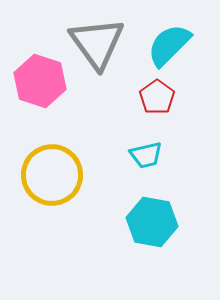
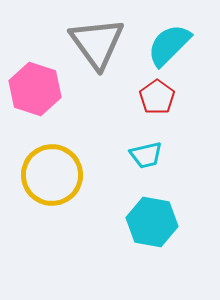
pink hexagon: moved 5 px left, 8 px down
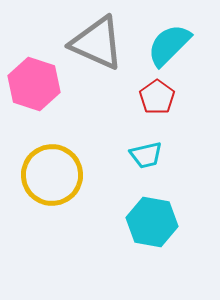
gray triangle: rotated 30 degrees counterclockwise
pink hexagon: moved 1 px left, 5 px up
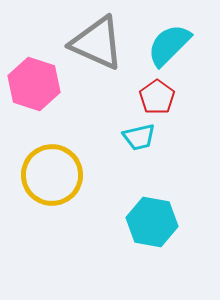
cyan trapezoid: moved 7 px left, 18 px up
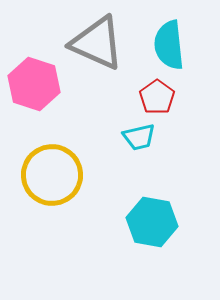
cyan semicircle: rotated 51 degrees counterclockwise
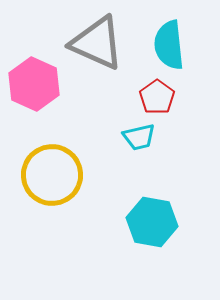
pink hexagon: rotated 6 degrees clockwise
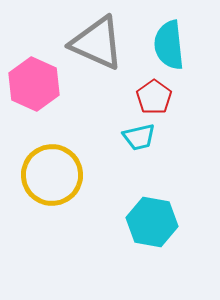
red pentagon: moved 3 px left
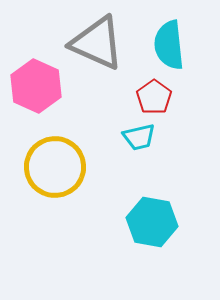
pink hexagon: moved 2 px right, 2 px down
yellow circle: moved 3 px right, 8 px up
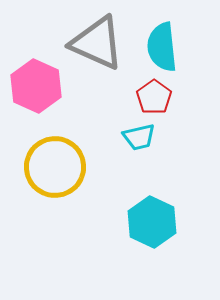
cyan semicircle: moved 7 px left, 2 px down
cyan hexagon: rotated 15 degrees clockwise
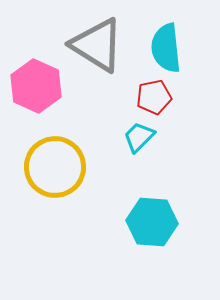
gray triangle: moved 2 px down; rotated 8 degrees clockwise
cyan semicircle: moved 4 px right, 1 px down
red pentagon: rotated 24 degrees clockwise
cyan trapezoid: rotated 148 degrees clockwise
cyan hexagon: rotated 21 degrees counterclockwise
